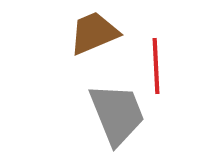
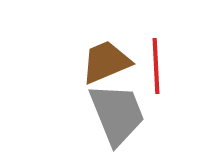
brown trapezoid: moved 12 px right, 29 px down
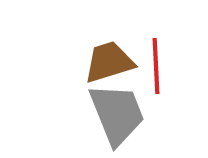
brown trapezoid: moved 3 px right; rotated 6 degrees clockwise
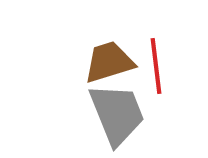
red line: rotated 4 degrees counterclockwise
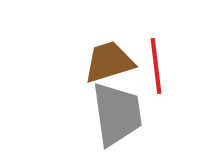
gray trapezoid: rotated 14 degrees clockwise
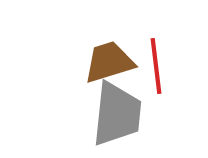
gray trapezoid: rotated 14 degrees clockwise
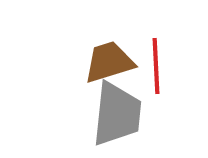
red line: rotated 4 degrees clockwise
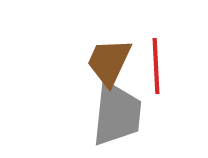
brown trapezoid: rotated 48 degrees counterclockwise
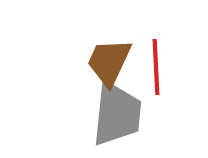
red line: moved 1 px down
